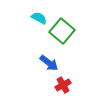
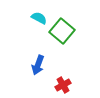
blue arrow: moved 11 px left, 2 px down; rotated 72 degrees clockwise
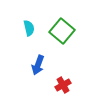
cyan semicircle: moved 10 px left, 10 px down; rotated 49 degrees clockwise
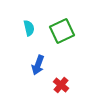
green square: rotated 25 degrees clockwise
red cross: moved 2 px left; rotated 21 degrees counterclockwise
